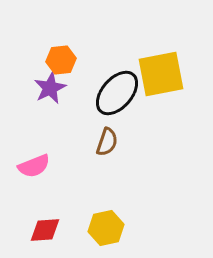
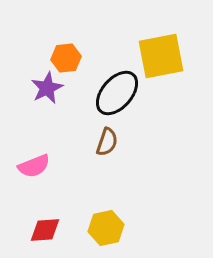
orange hexagon: moved 5 px right, 2 px up
yellow square: moved 18 px up
purple star: moved 3 px left
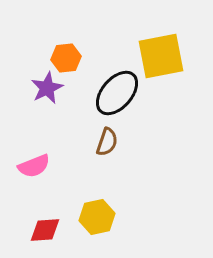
yellow hexagon: moved 9 px left, 11 px up
